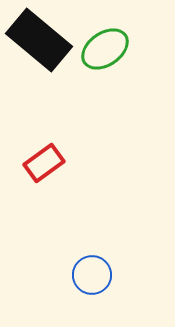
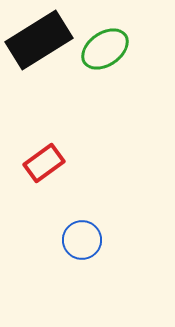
black rectangle: rotated 72 degrees counterclockwise
blue circle: moved 10 px left, 35 px up
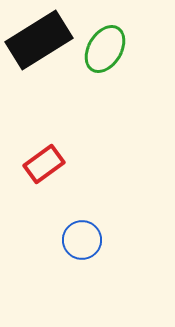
green ellipse: rotated 24 degrees counterclockwise
red rectangle: moved 1 px down
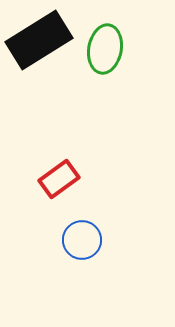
green ellipse: rotated 21 degrees counterclockwise
red rectangle: moved 15 px right, 15 px down
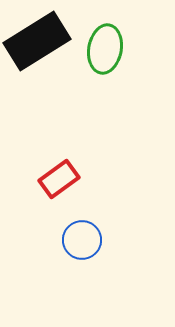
black rectangle: moved 2 px left, 1 px down
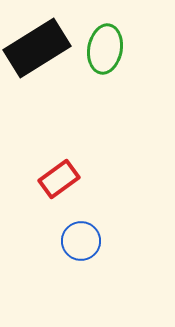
black rectangle: moved 7 px down
blue circle: moved 1 px left, 1 px down
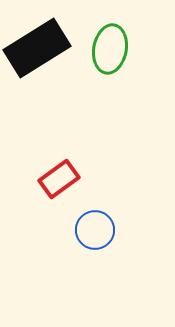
green ellipse: moved 5 px right
blue circle: moved 14 px right, 11 px up
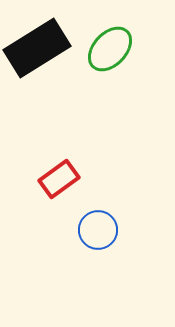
green ellipse: rotated 33 degrees clockwise
blue circle: moved 3 px right
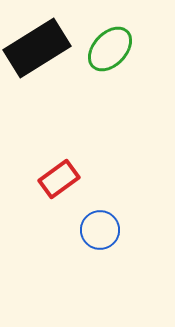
blue circle: moved 2 px right
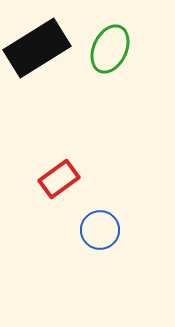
green ellipse: rotated 18 degrees counterclockwise
